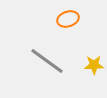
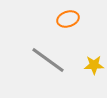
gray line: moved 1 px right, 1 px up
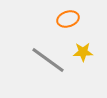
yellow star: moved 11 px left, 13 px up
